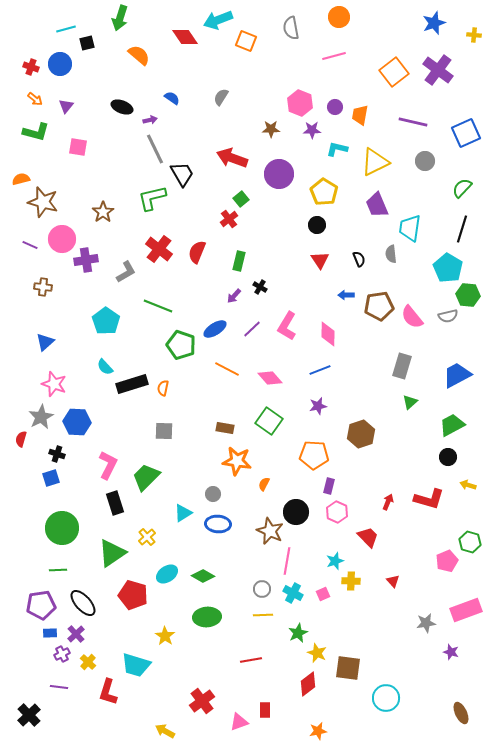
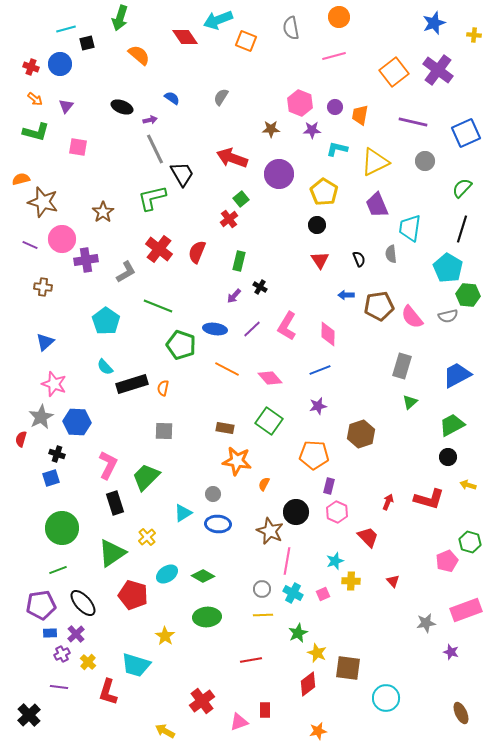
blue ellipse at (215, 329): rotated 40 degrees clockwise
green line at (58, 570): rotated 18 degrees counterclockwise
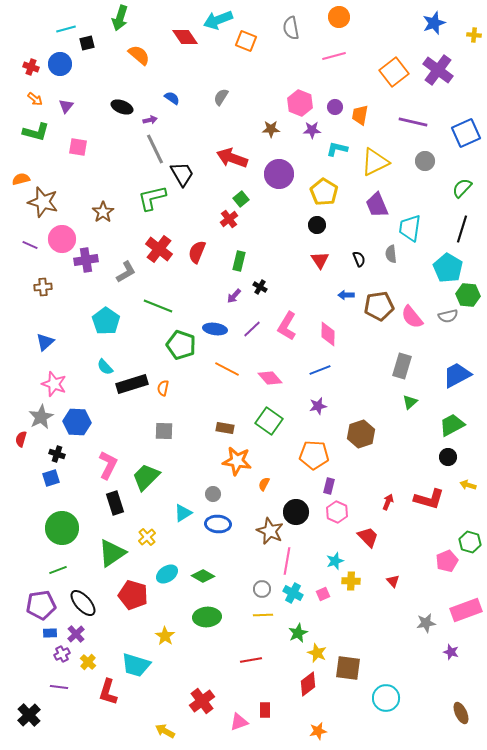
brown cross at (43, 287): rotated 12 degrees counterclockwise
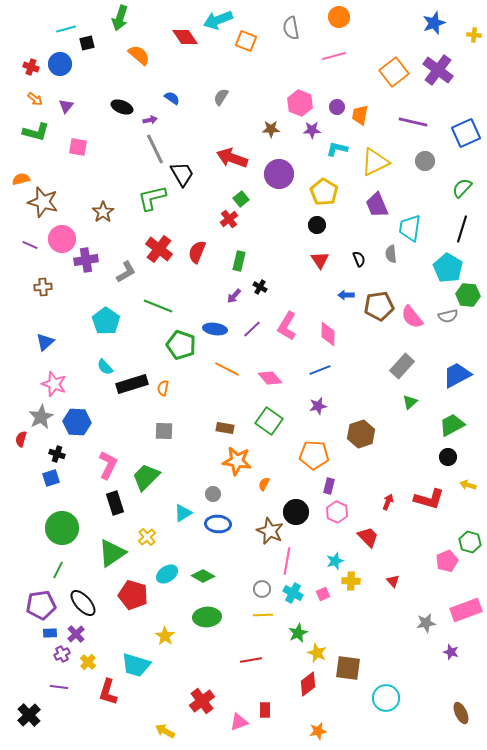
purple circle at (335, 107): moved 2 px right
gray rectangle at (402, 366): rotated 25 degrees clockwise
green line at (58, 570): rotated 42 degrees counterclockwise
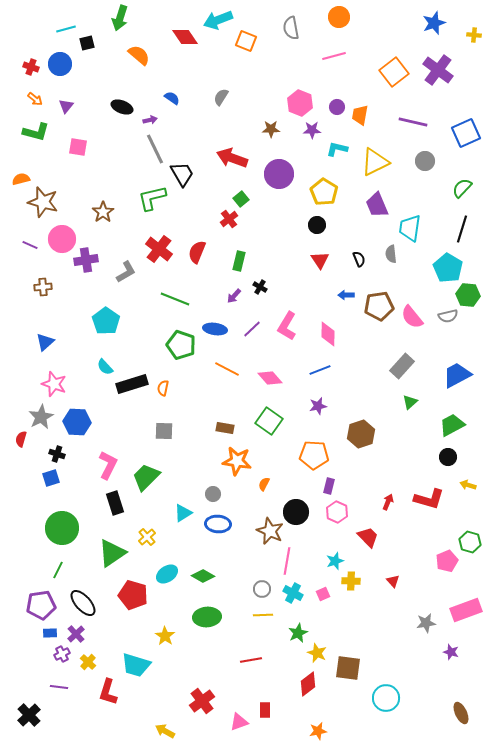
green line at (158, 306): moved 17 px right, 7 px up
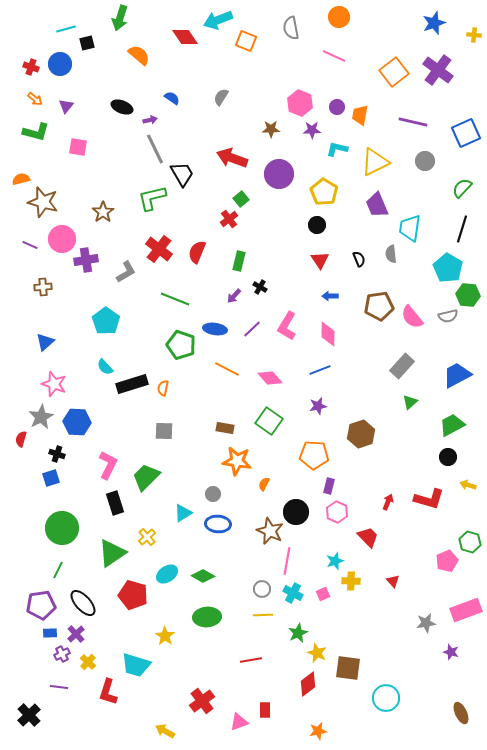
pink line at (334, 56): rotated 40 degrees clockwise
blue arrow at (346, 295): moved 16 px left, 1 px down
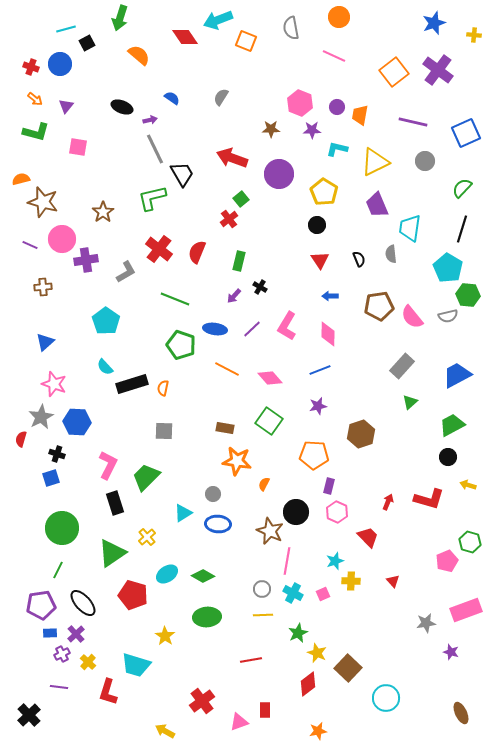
black square at (87, 43): rotated 14 degrees counterclockwise
brown square at (348, 668): rotated 36 degrees clockwise
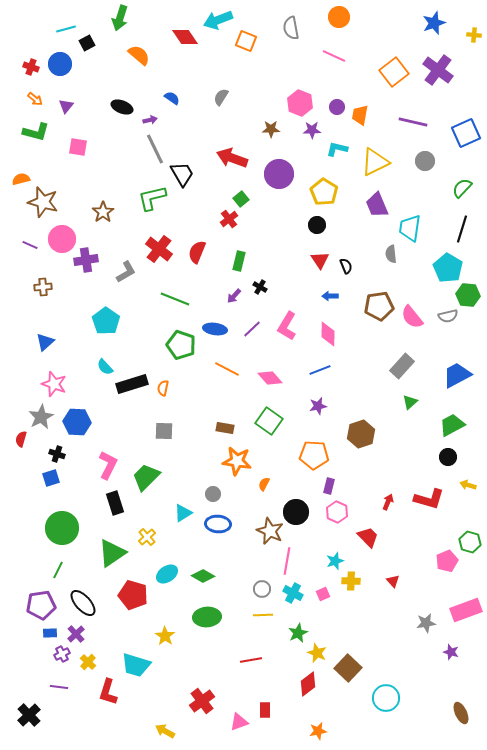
black semicircle at (359, 259): moved 13 px left, 7 px down
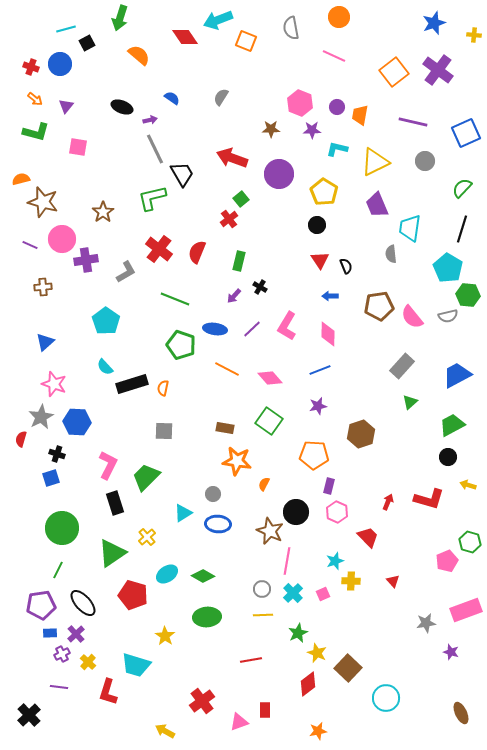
cyan cross at (293, 593): rotated 18 degrees clockwise
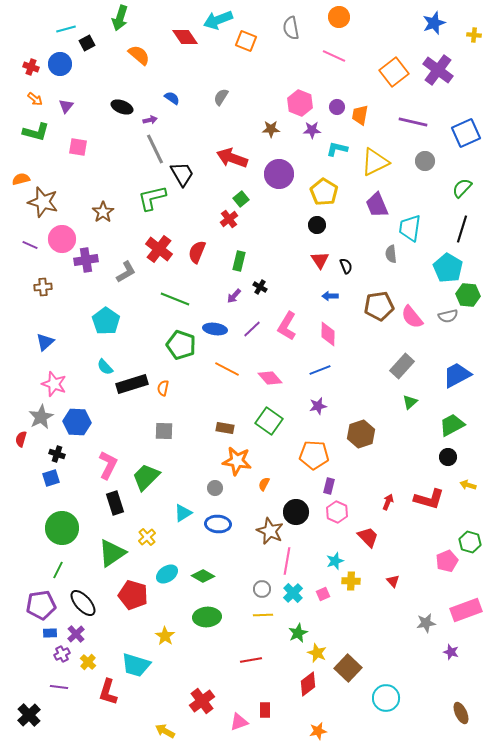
gray circle at (213, 494): moved 2 px right, 6 px up
